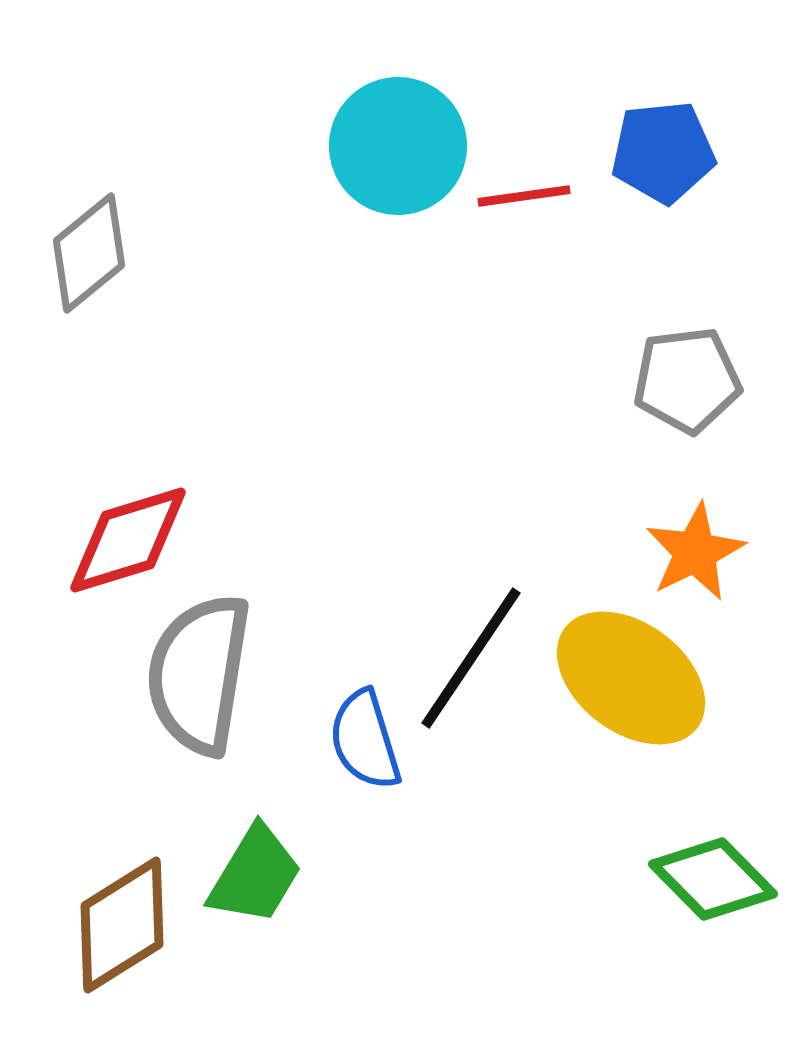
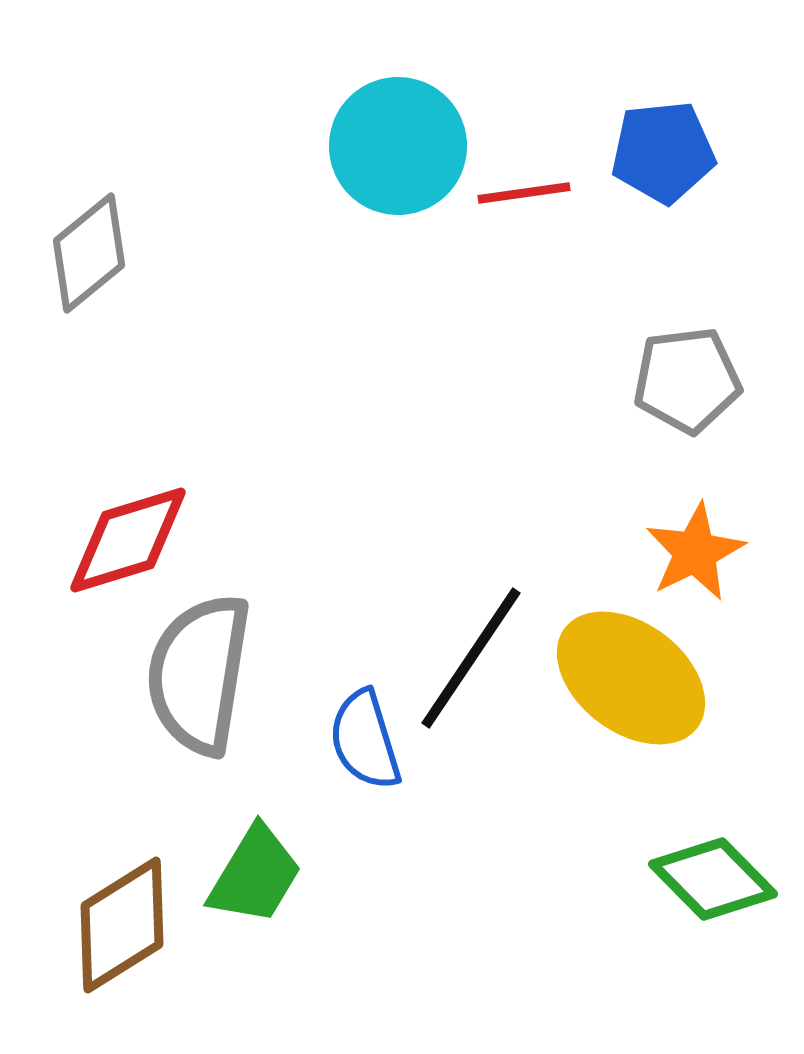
red line: moved 3 px up
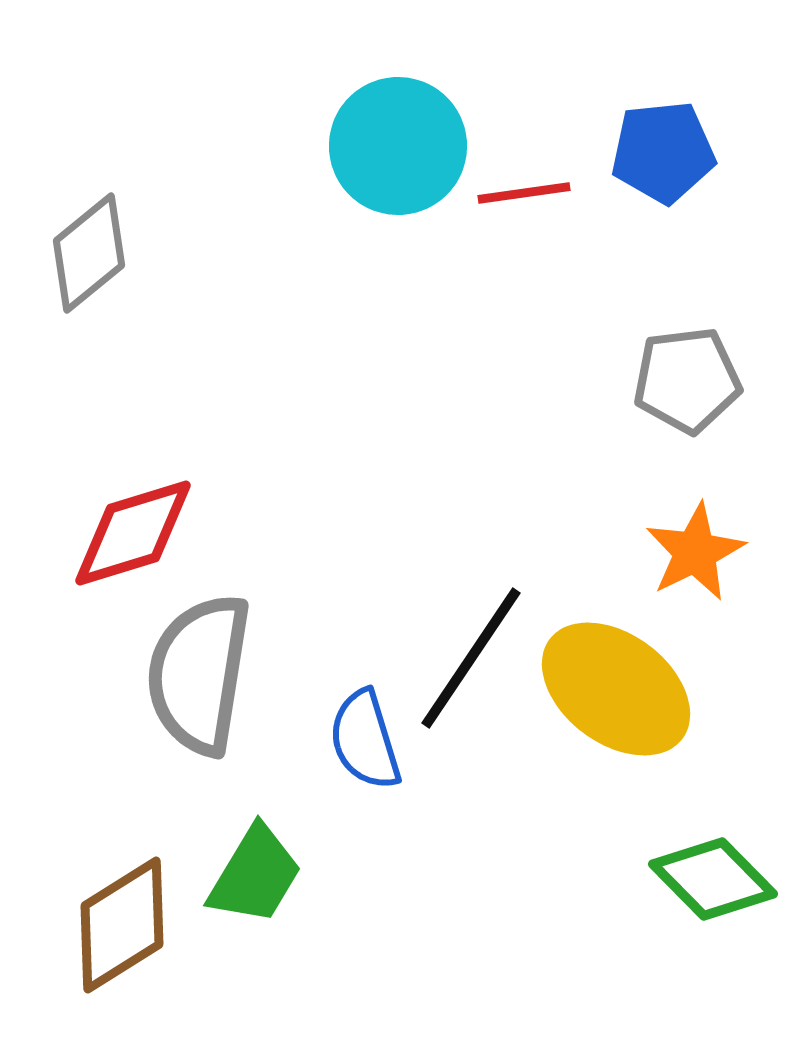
red diamond: moved 5 px right, 7 px up
yellow ellipse: moved 15 px left, 11 px down
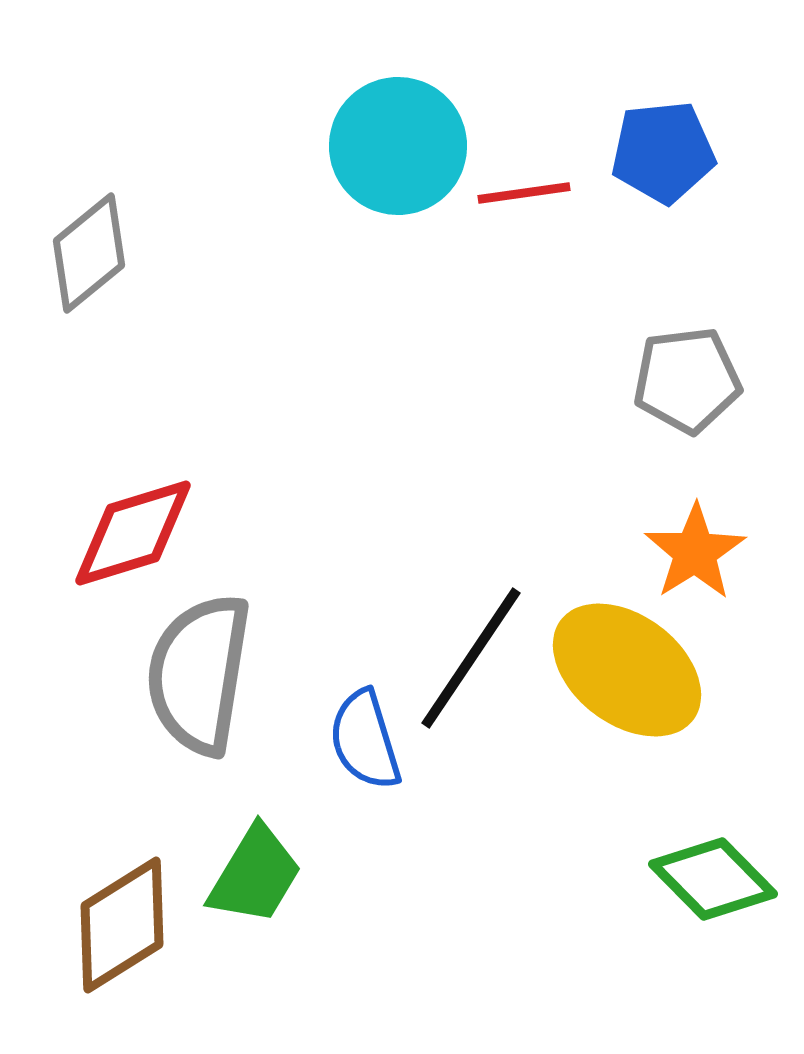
orange star: rotated 6 degrees counterclockwise
yellow ellipse: moved 11 px right, 19 px up
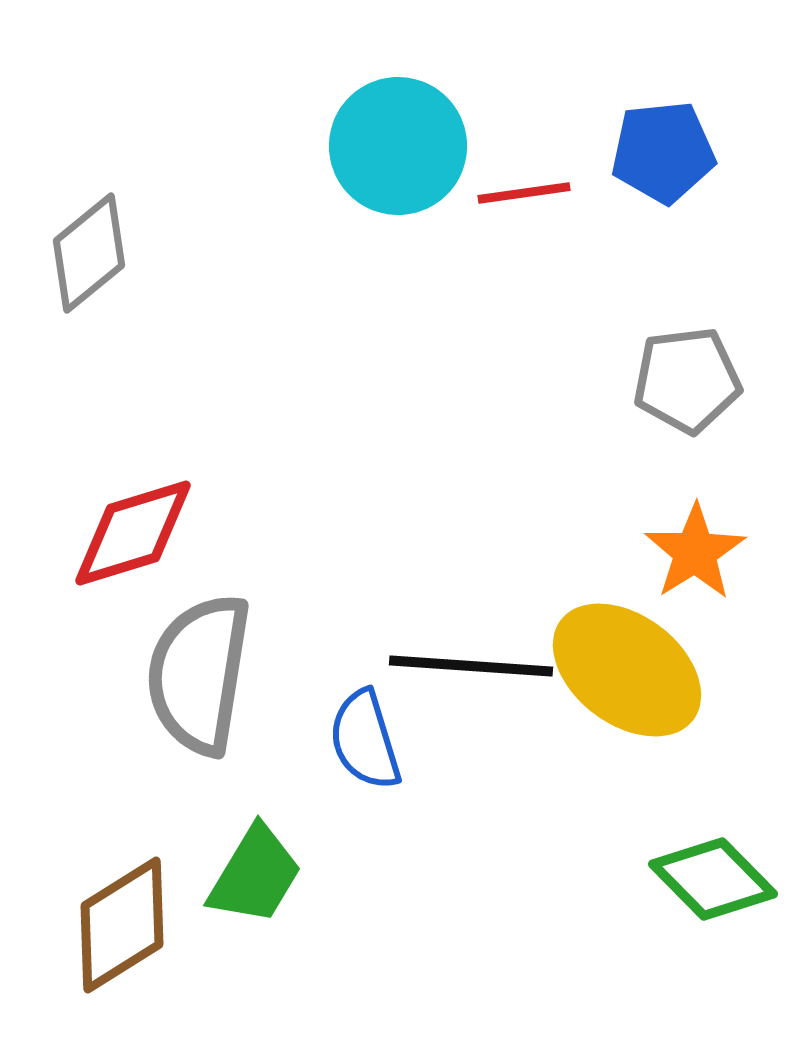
black line: moved 8 px down; rotated 60 degrees clockwise
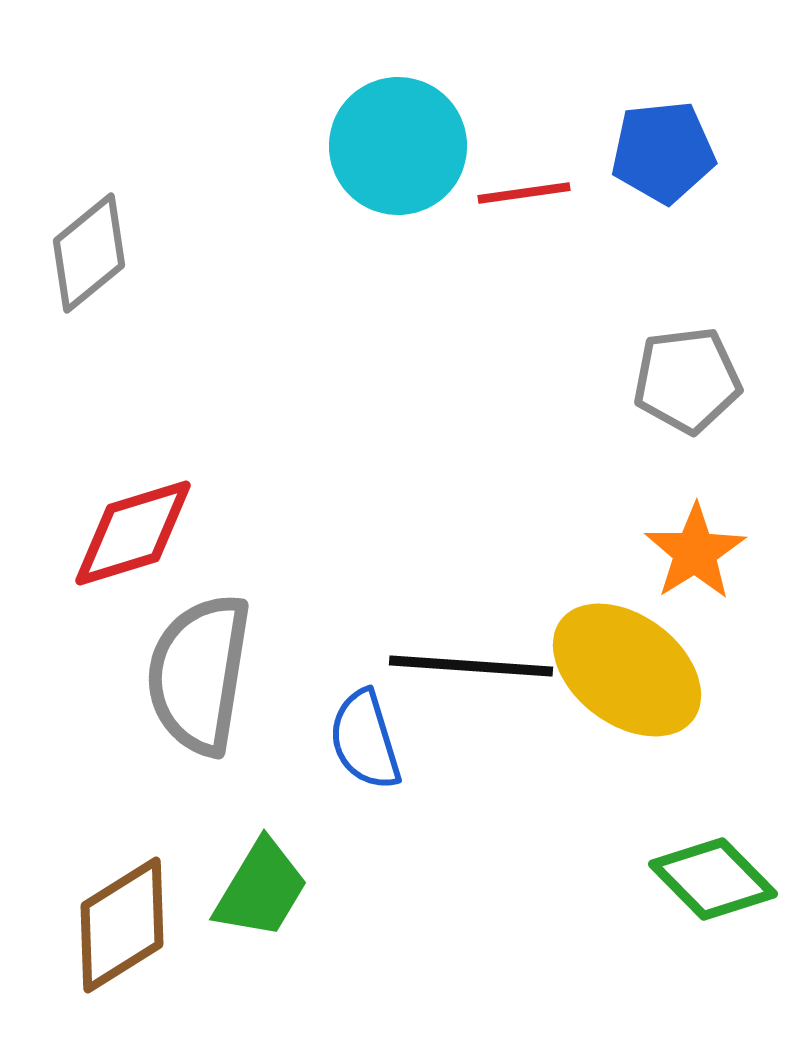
green trapezoid: moved 6 px right, 14 px down
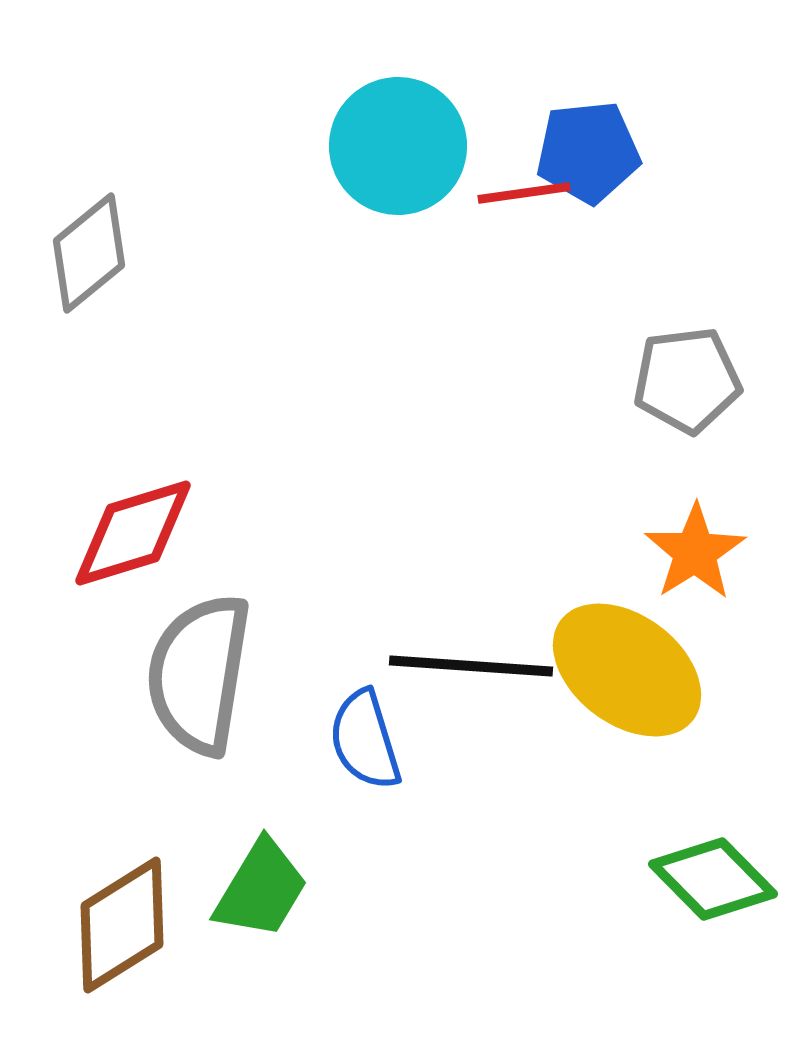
blue pentagon: moved 75 px left
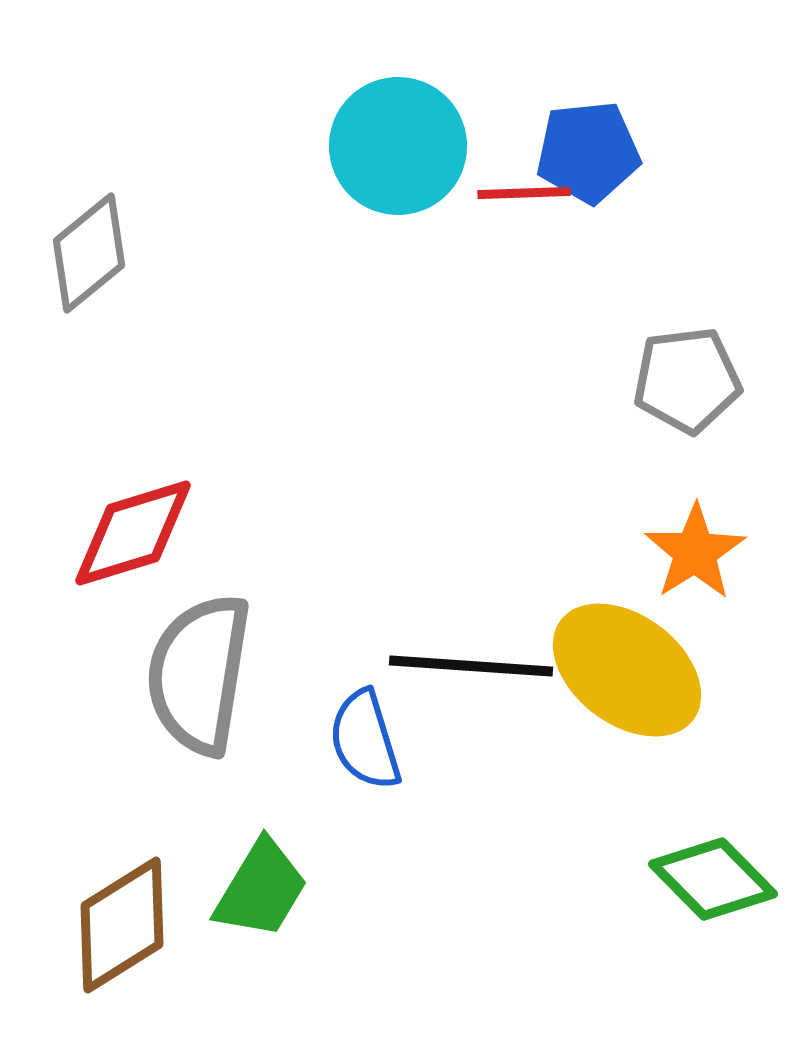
red line: rotated 6 degrees clockwise
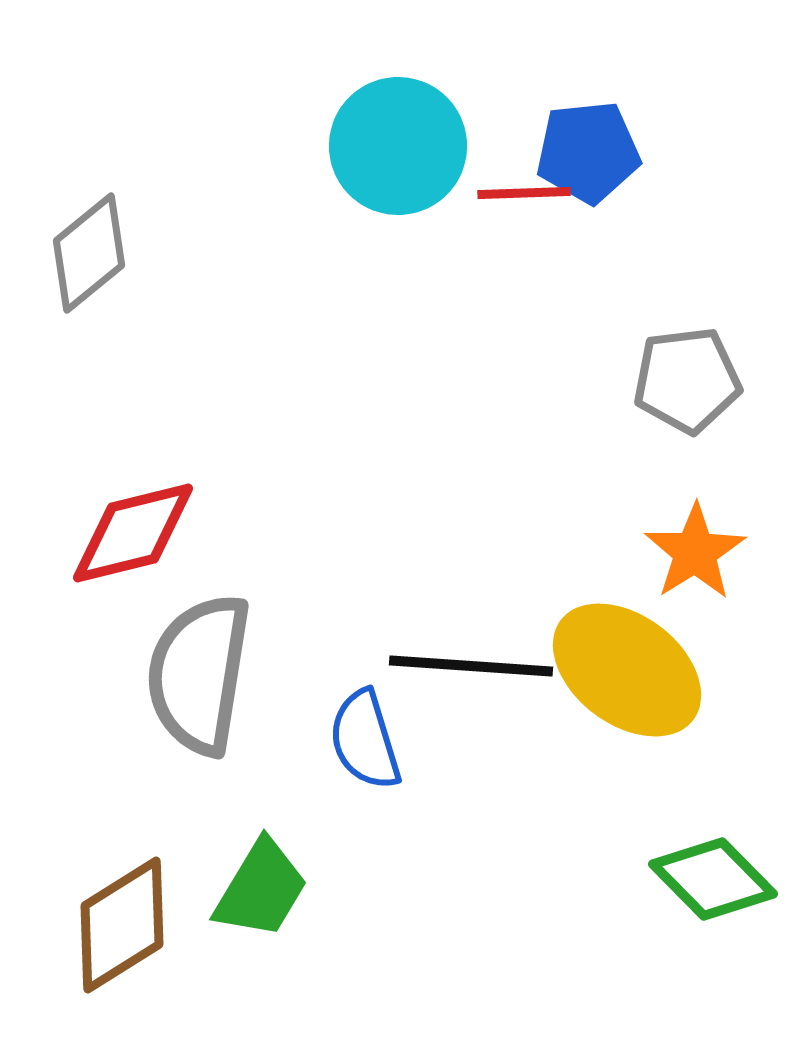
red diamond: rotated 3 degrees clockwise
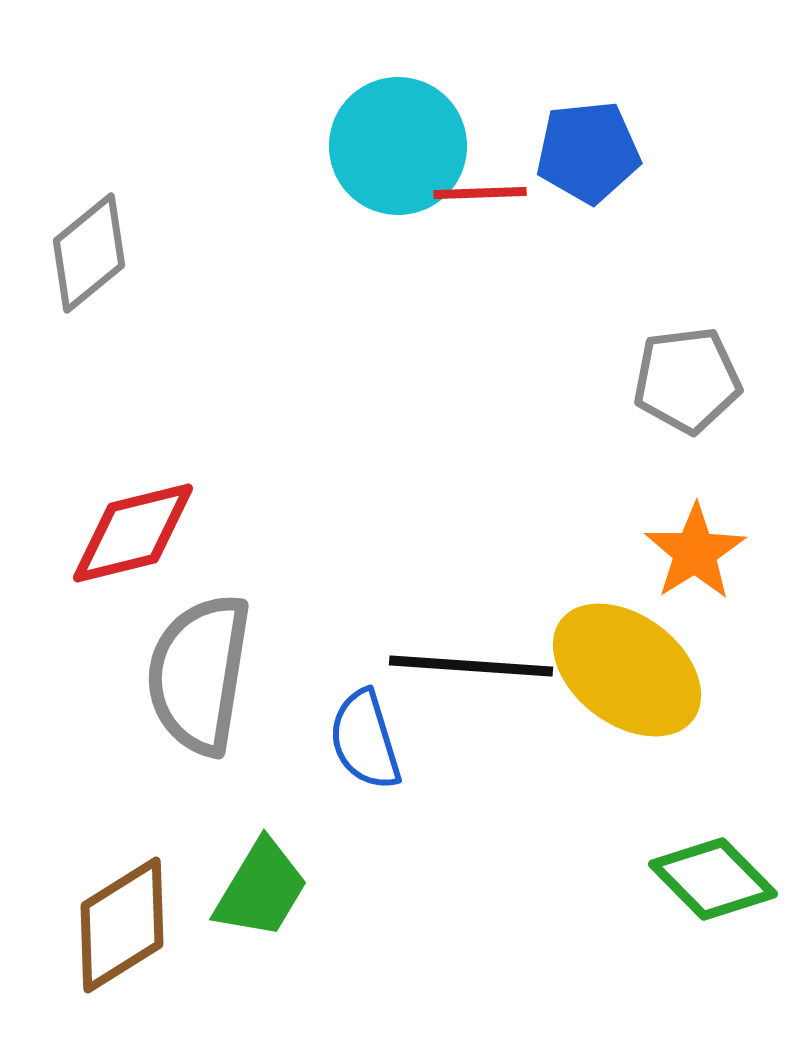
red line: moved 44 px left
